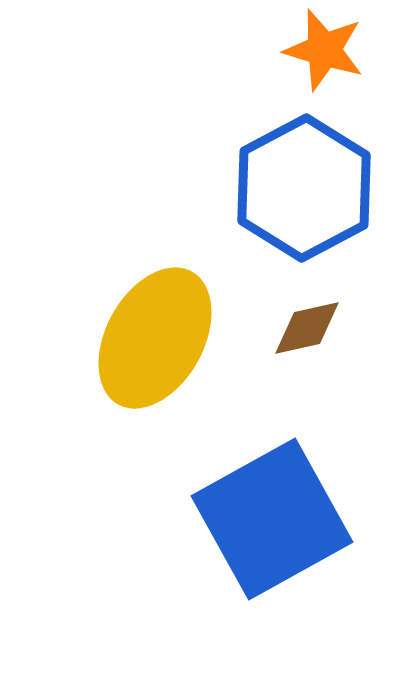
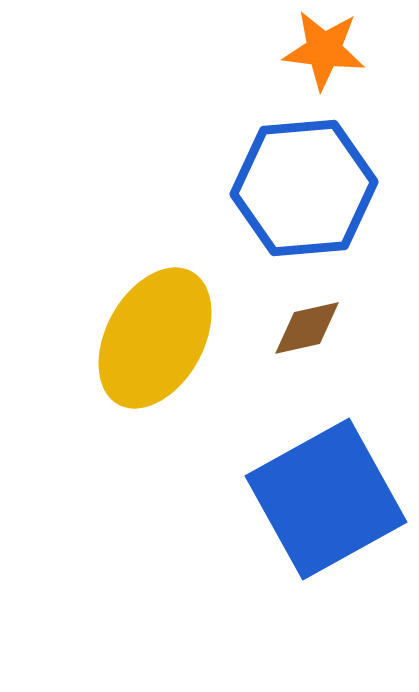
orange star: rotated 10 degrees counterclockwise
blue hexagon: rotated 23 degrees clockwise
blue square: moved 54 px right, 20 px up
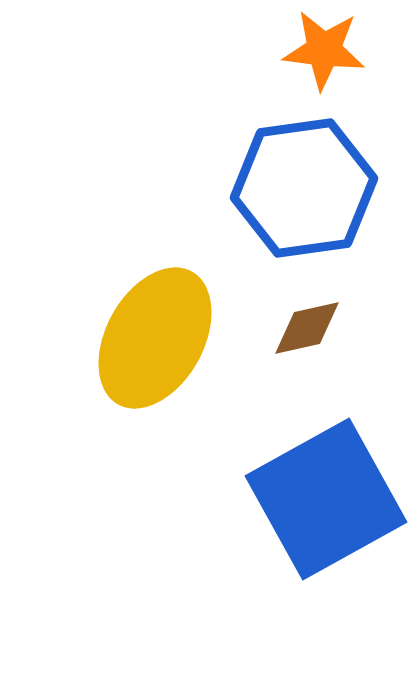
blue hexagon: rotated 3 degrees counterclockwise
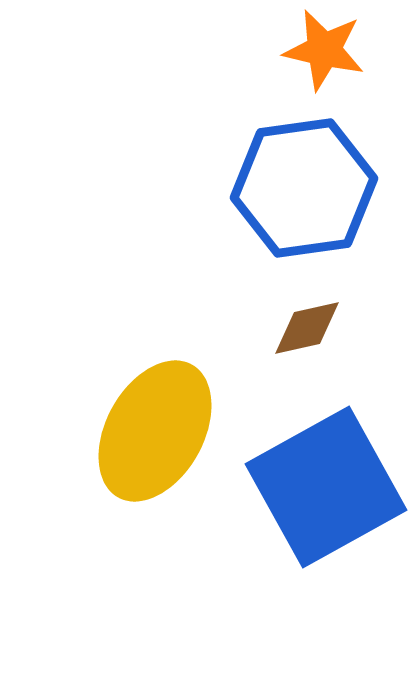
orange star: rotated 6 degrees clockwise
yellow ellipse: moved 93 px down
blue square: moved 12 px up
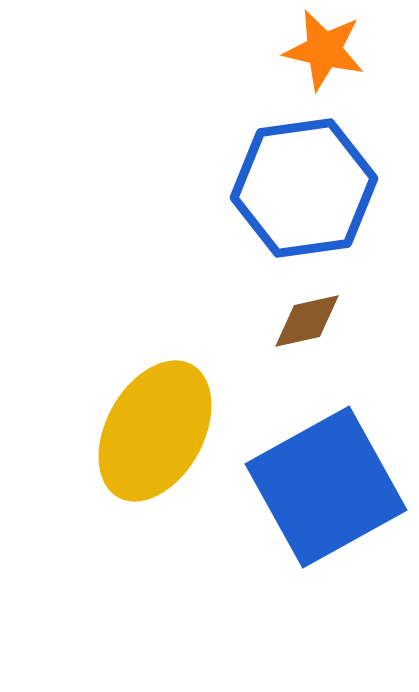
brown diamond: moved 7 px up
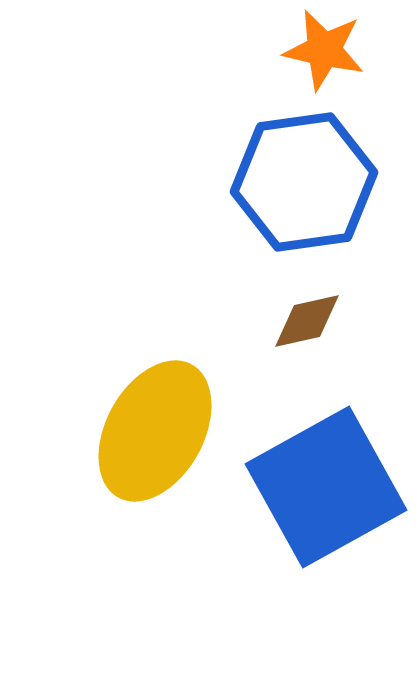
blue hexagon: moved 6 px up
